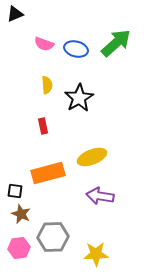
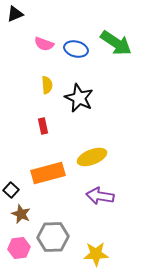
green arrow: rotated 76 degrees clockwise
black star: rotated 16 degrees counterclockwise
black square: moved 4 px left, 1 px up; rotated 35 degrees clockwise
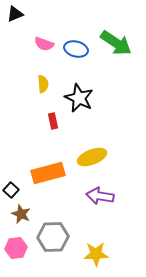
yellow semicircle: moved 4 px left, 1 px up
red rectangle: moved 10 px right, 5 px up
pink hexagon: moved 3 px left
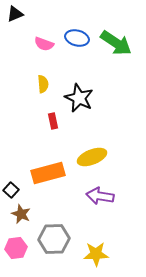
blue ellipse: moved 1 px right, 11 px up
gray hexagon: moved 1 px right, 2 px down
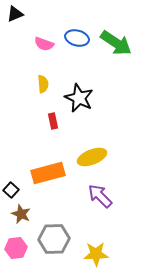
purple arrow: rotated 36 degrees clockwise
